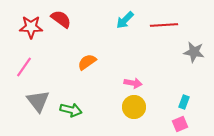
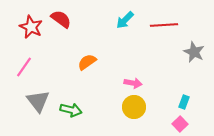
red star: rotated 25 degrees clockwise
gray star: rotated 15 degrees clockwise
pink square: rotated 21 degrees counterclockwise
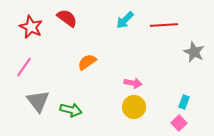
red semicircle: moved 6 px right, 1 px up
pink square: moved 1 px left, 1 px up
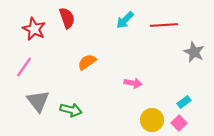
red semicircle: rotated 35 degrees clockwise
red star: moved 3 px right, 2 px down
cyan rectangle: rotated 32 degrees clockwise
yellow circle: moved 18 px right, 13 px down
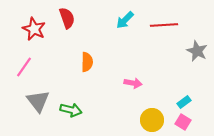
gray star: moved 3 px right, 1 px up
orange semicircle: rotated 126 degrees clockwise
pink square: moved 4 px right, 1 px up; rotated 14 degrees counterclockwise
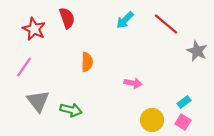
red line: moved 2 px right, 1 px up; rotated 44 degrees clockwise
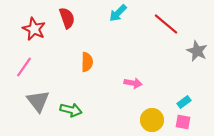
cyan arrow: moved 7 px left, 7 px up
pink square: rotated 21 degrees counterclockwise
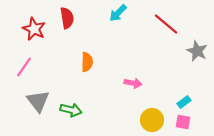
red semicircle: rotated 10 degrees clockwise
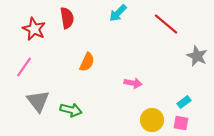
gray star: moved 5 px down
orange semicircle: rotated 24 degrees clockwise
pink square: moved 2 px left, 1 px down
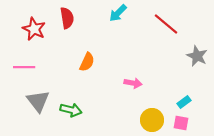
pink line: rotated 55 degrees clockwise
